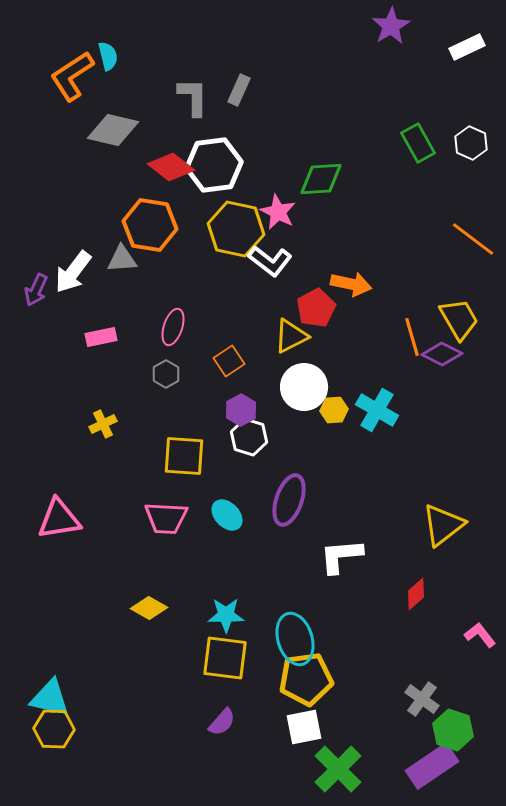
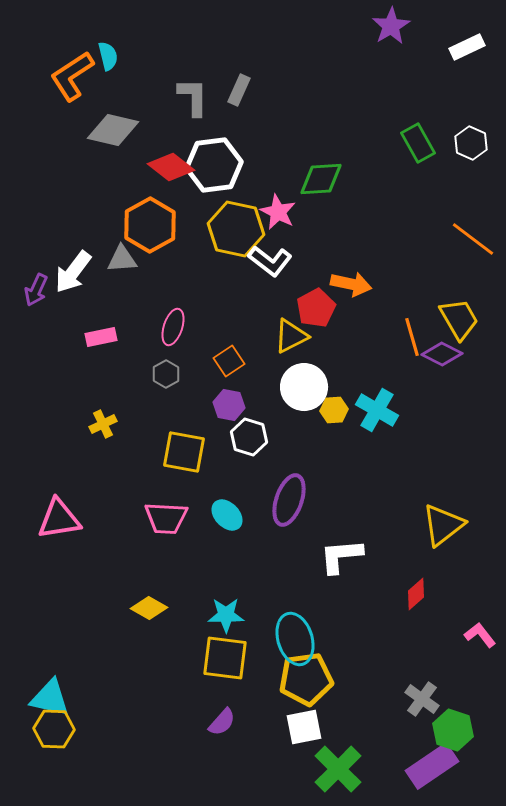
orange hexagon at (150, 225): rotated 22 degrees clockwise
purple hexagon at (241, 410): moved 12 px left, 5 px up; rotated 20 degrees counterclockwise
yellow square at (184, 456): moved 4 px up; rotated 6 degrees clockwise
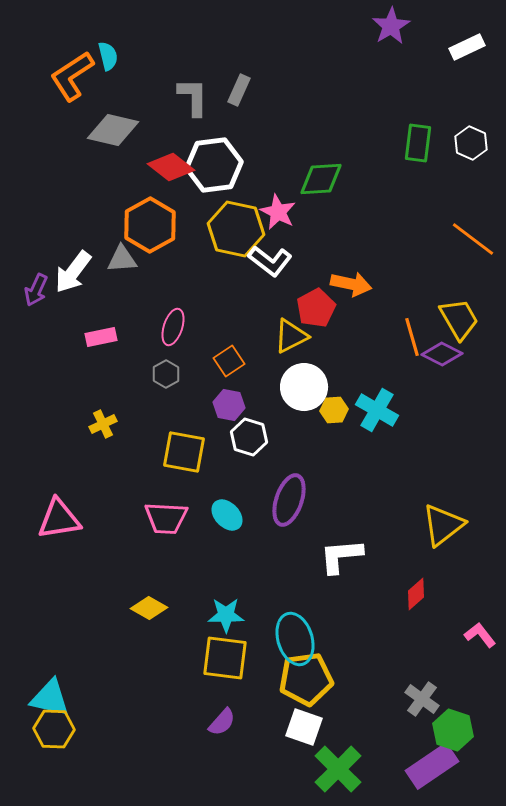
green rectangle at (418, 143): rotated 36 degrees clockwise
white square at (304, 727): rotated 30 degrees clockwise
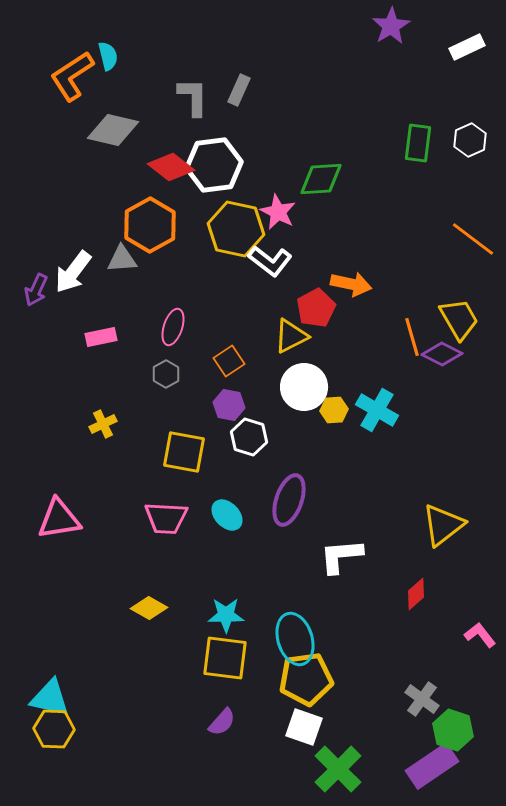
white hexagon at (471, 143): moved 1 px left, 3 px up; rotated 12 degrees clockwise
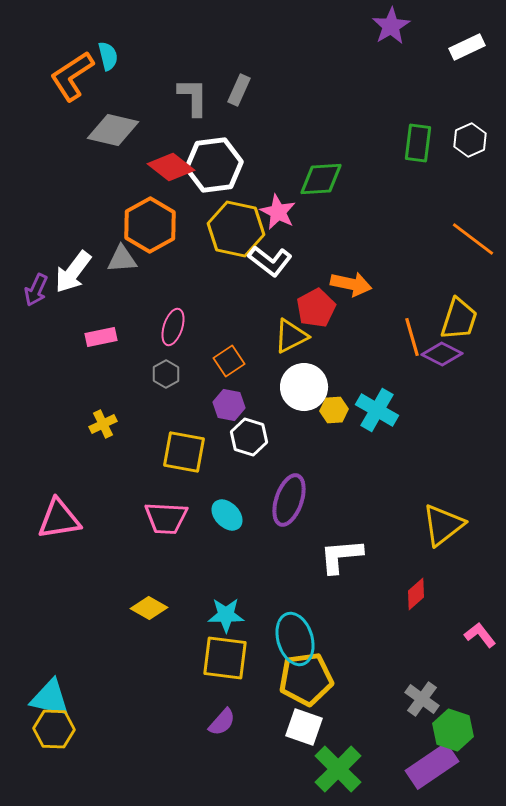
yellow trapezoid at (459, 319): rotated 48 degrees clockwise
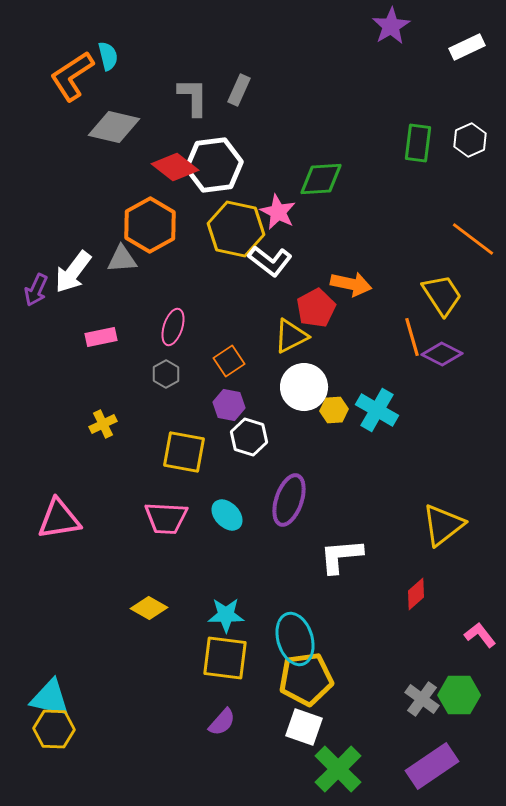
gray diamond at (113, 130): moved 1 px right, 3 px up
red diamond at (171, 167): moved 4 px right
yellow trapezoid at (459, 319): moved 17 px left, 24 px up; rotated 51 degrees counterclockwise
green hexagon at (453, 730): moved 6 px right, 35 px up; rotated 18 degrees counterclockwise
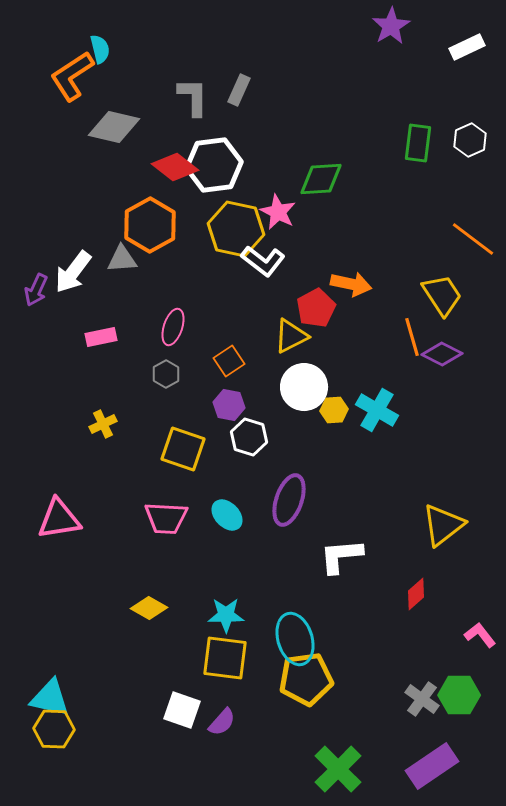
cyan semicircle at (108, 56): moved 8 px left, 7 px up
white L-shape at (270, 261): moved 7 px left
yellow square at (184, 452): moved 1 px left, 3 px up; rotated 9 degrees clockwise
white square at (304, 727): moved 122 px left, 17 px up
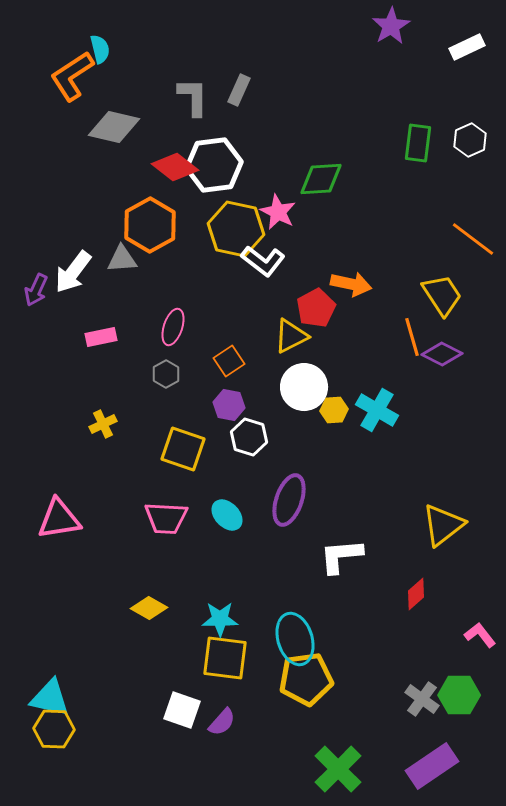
cyan star at (226, 615): moved 6 px left, 4 px down
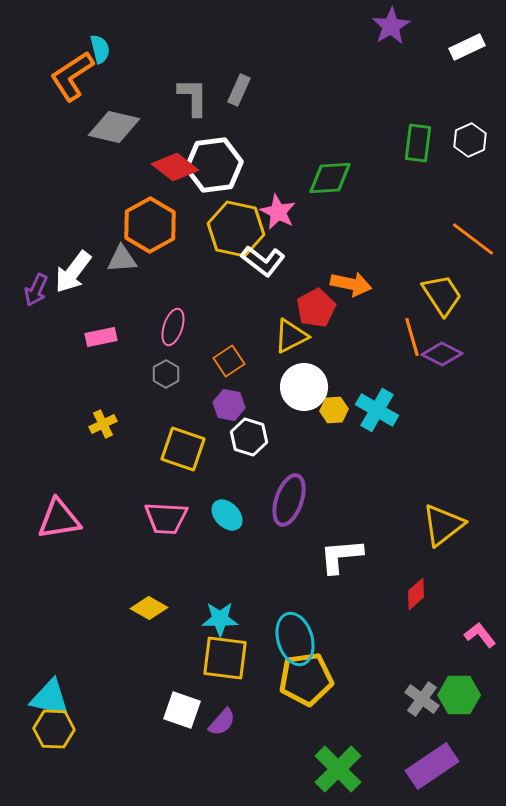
green diamond at (321, 179): moved 9 px right, 1 px up
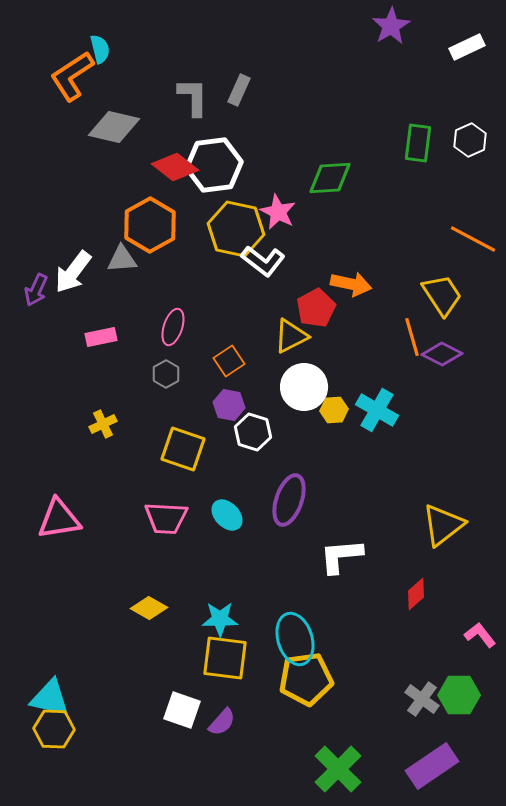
orange line at (473, 239): rotated 9 degrees counterclockwise
white hexagon at (249, 437): moved 4 px right, 5 px up
